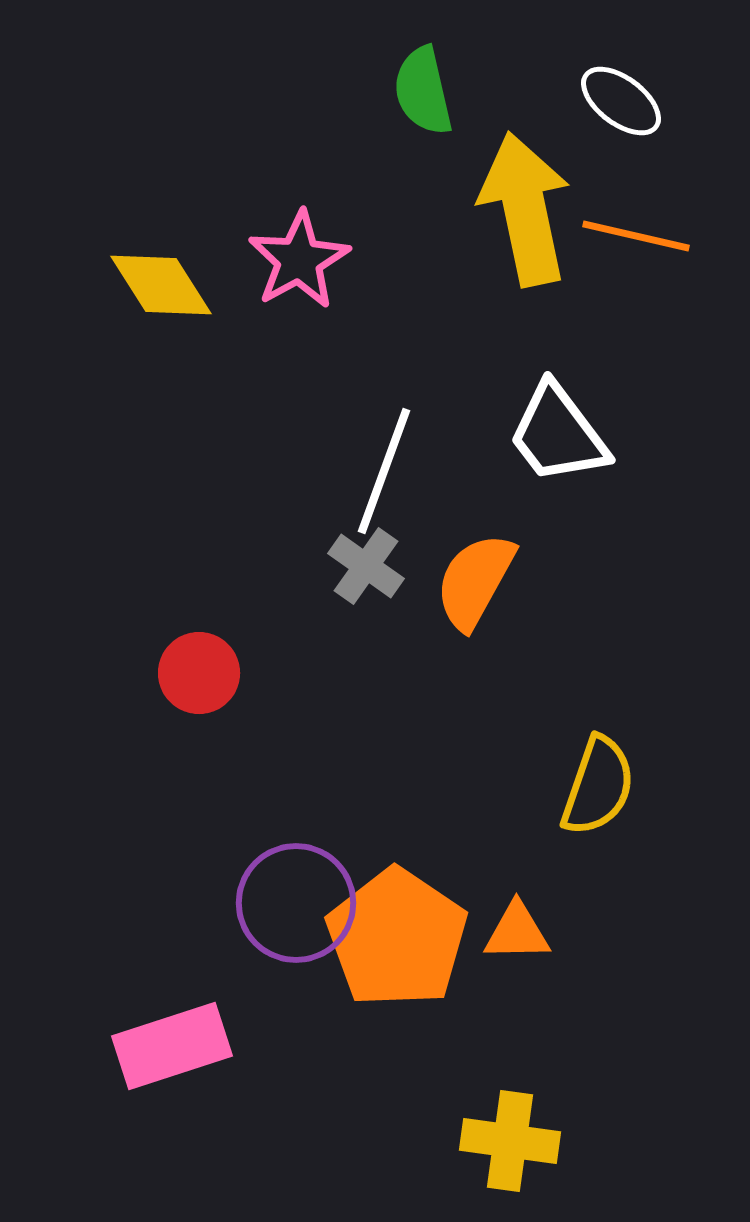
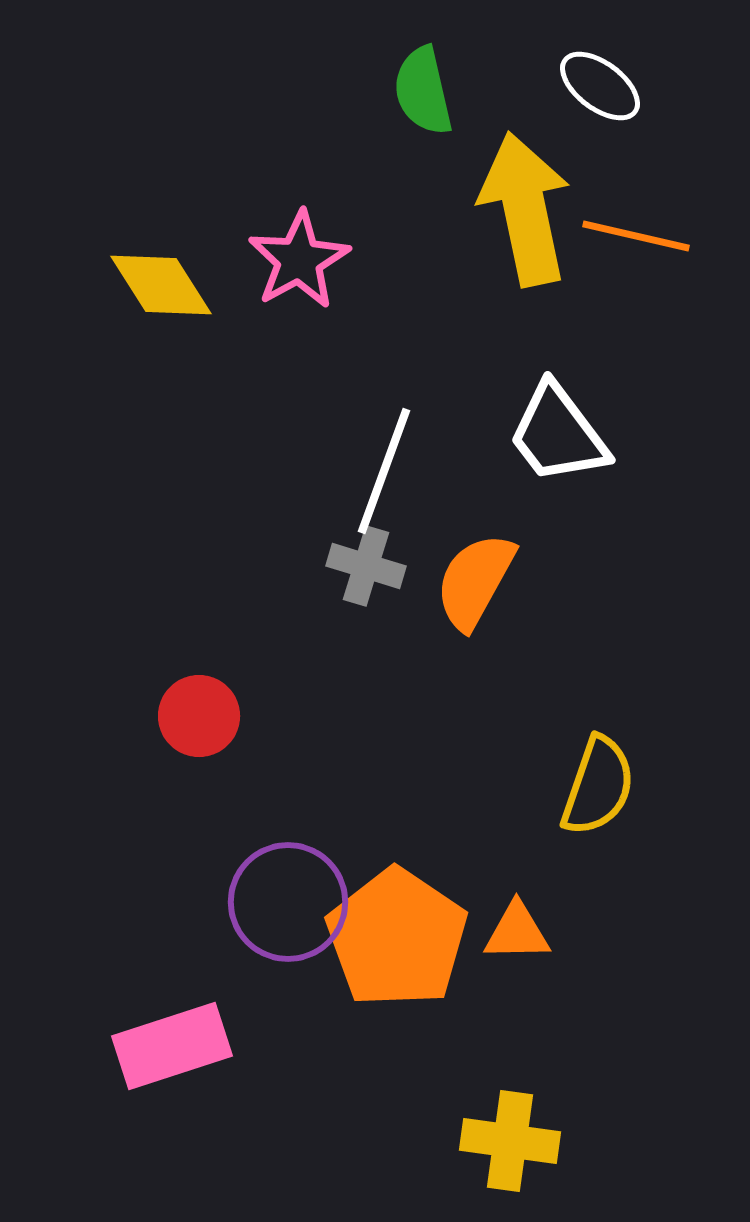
white ellipse: moved 21 px left, 15 px up
gray cross: rotated 18 degrees counterclockwise
red circle: moved 43 px down
purple circle: moved 8 px left, 1 px up
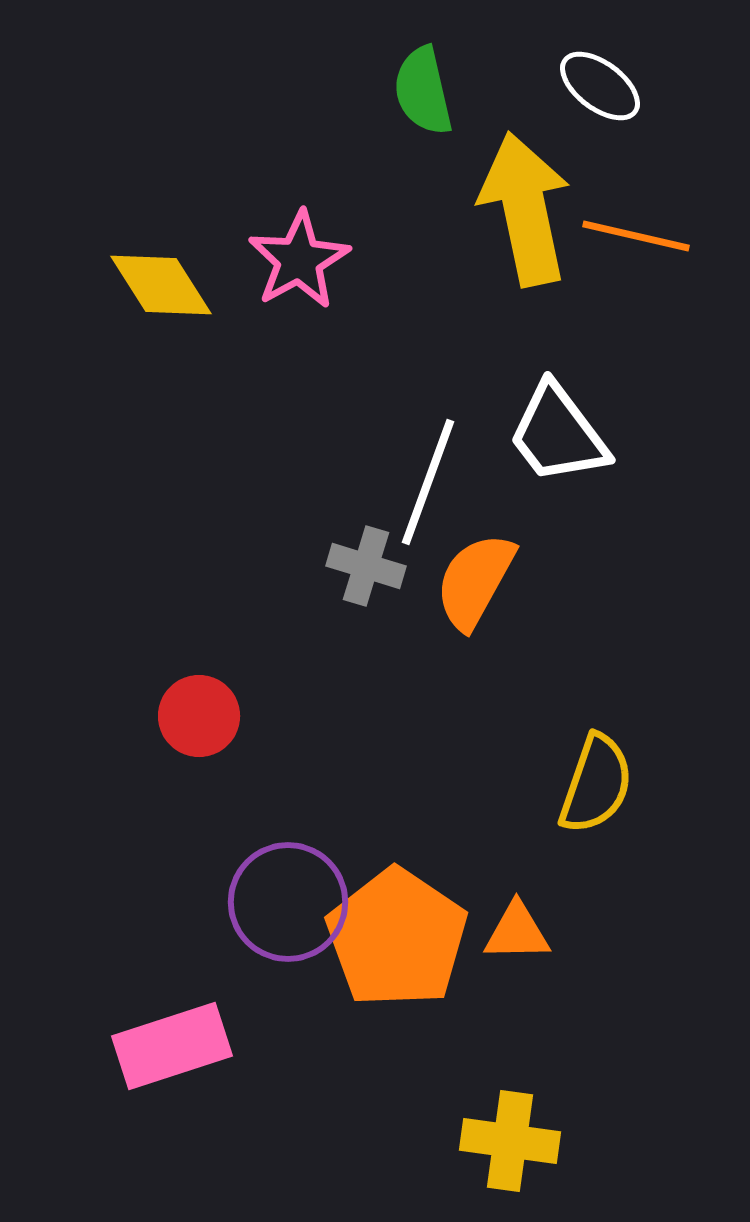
white line: moved 44 px right, 11 px down
yellow semicircle: moved 2 px left, 2 px up
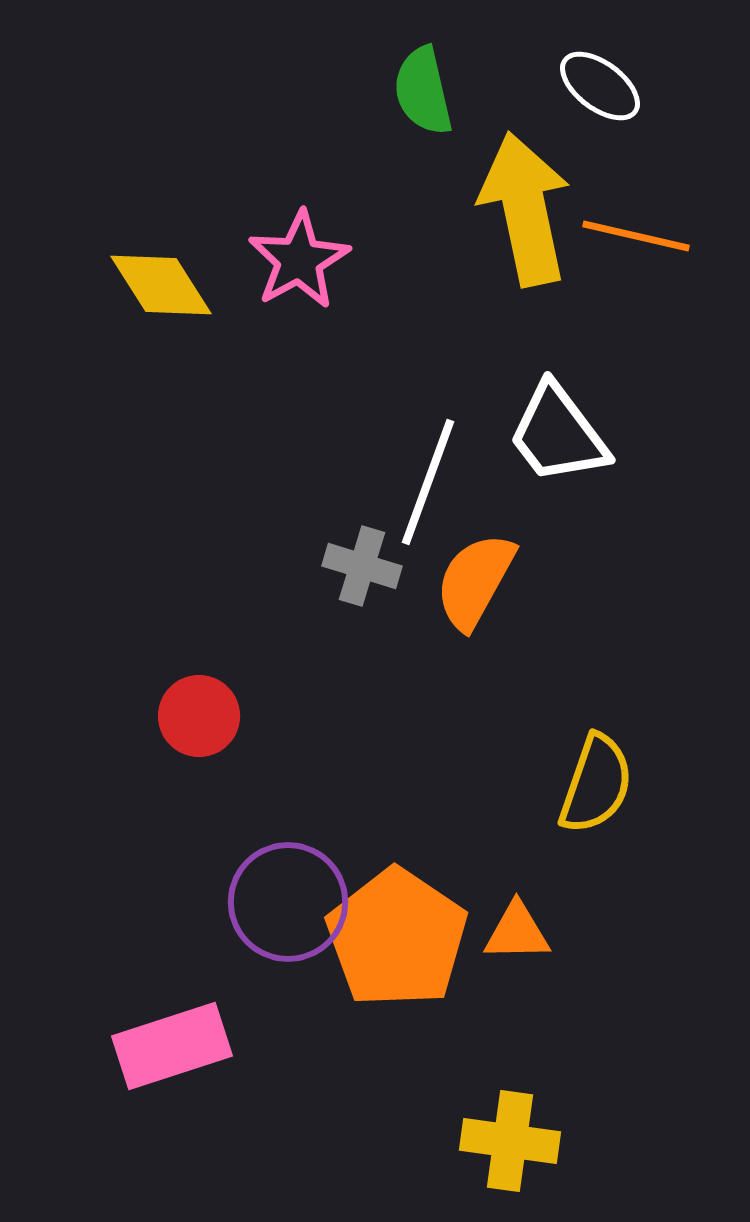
gray cross: moved 4 px left
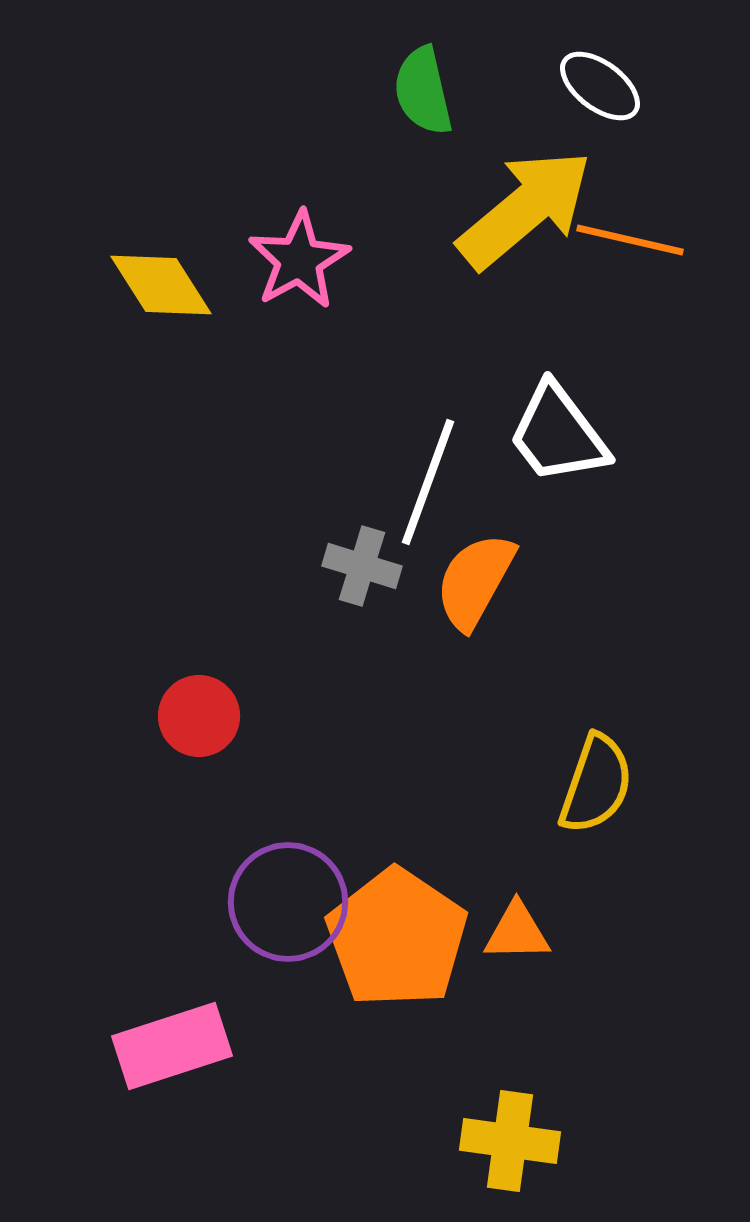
yellow arrow: rotated 62 degrees clockwise
orange line: moved 6 px left, 4 px down
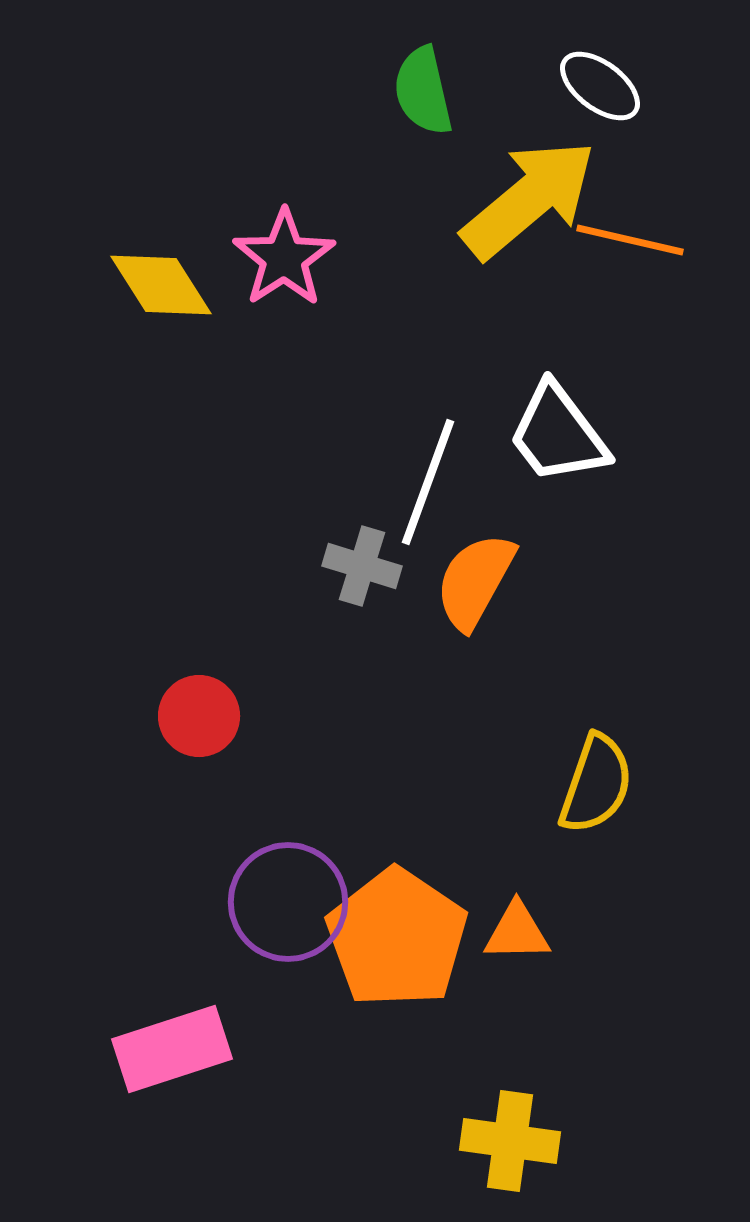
yellow arrow: moved 4 px right, 10 px up
pink star: moved 15 px left, 2 px up; rotated 4 degrees counterclockwise
pink rectangle: moved 3 px down
